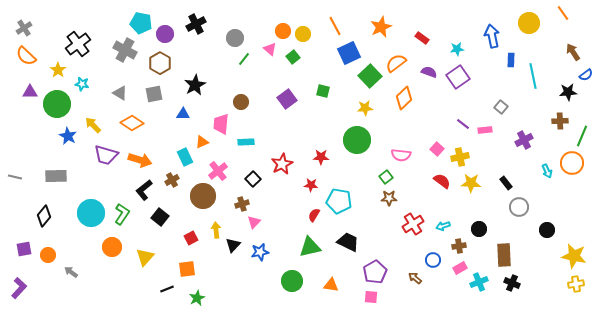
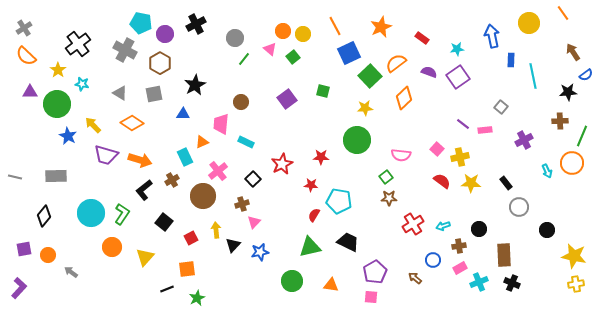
cyan rectangle at (246, 142): rotated 28 degrees clockwise
black square at (160, 217): moved 4 px right, 5 px down
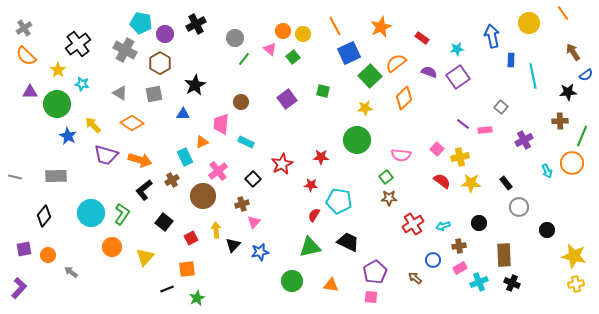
black circle at (479, 229): moved 6 px up
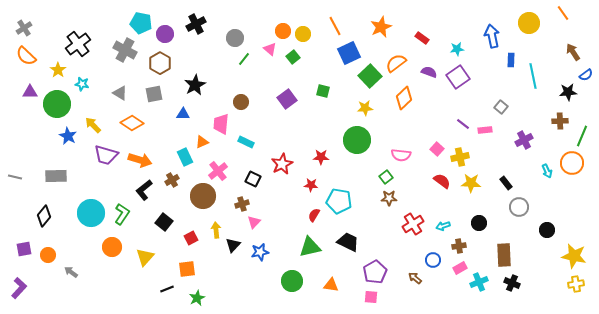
black square at (253, 179): rotated 21 degrees counterclockwise
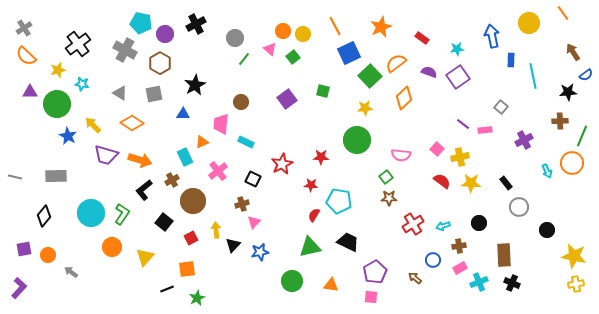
yellow star at (58, 70): rotated 21 degrees clockwise
brown circle at (203, 196): moved 10 px left, 5 px down
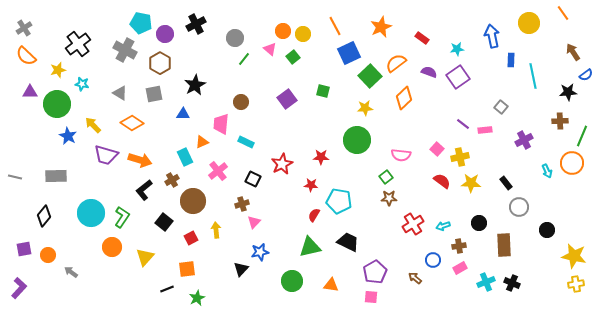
green L-shape at (122, 214): moved 3 px down
black triangle at (233, 245): moved 8 px right, 24 px down
brown rectangle at (504, 255): moved 10 px up
cyan cross at (479, 282): moved 7 px right
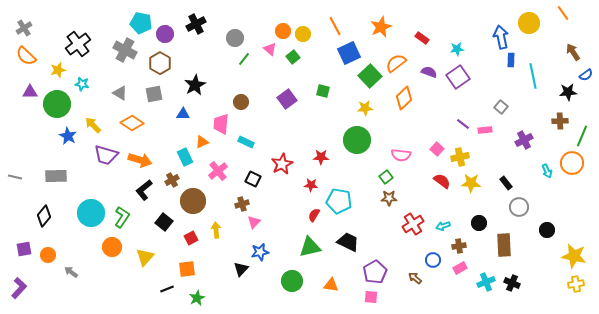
blue arrow at (492, 36): moved 9 px right, 1 px down
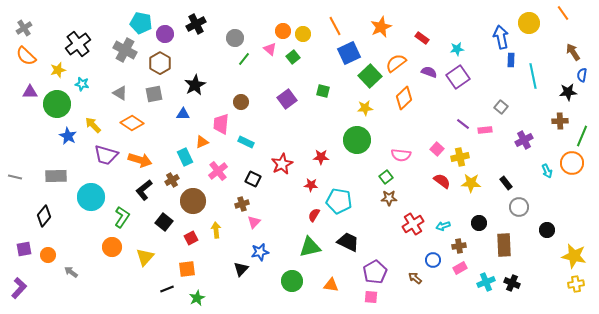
blue semicircle at (586, 75): moved 4 px left; rotated 136 degrees clockwise
cyan circle at (91, 213): moved 16 px up
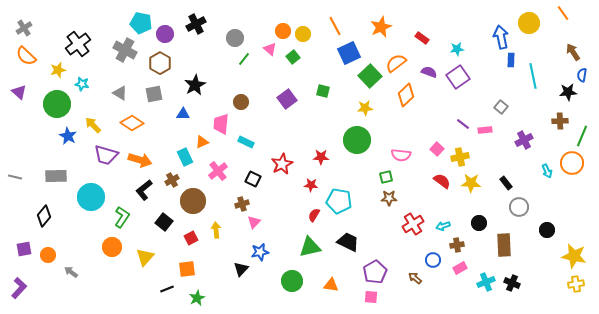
purple triangle at (30, 92): moved 11 px left; rotated 42 degrees clockwise
orange diamond at (404, 98): moved 2 px right, 3 px up
green square at (386, 177): rotated 24 degrees clockwise
brown cross at (459, 246): moved 2 px left, 1 px up
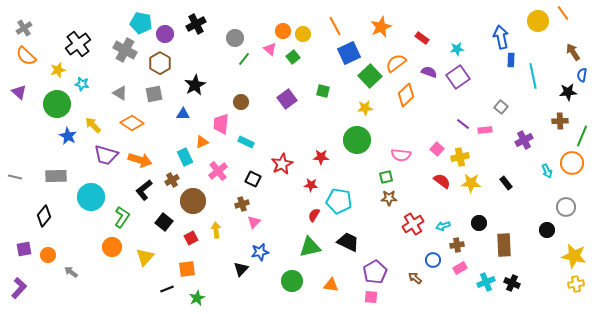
yellow circle at (529, 23): moved 9 px right, 2 px up
gray circle at (519, 207): moved 47 px right
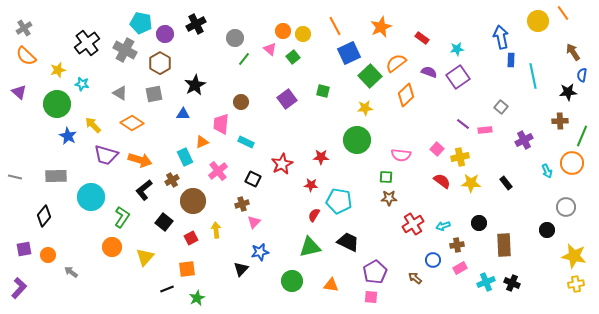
black cross at (78, 44): moved 9 px right, 1 px up
green square at (386, 177): rotated 16 degrees clockwise
